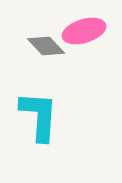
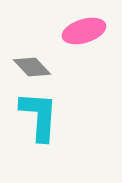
gray diamond: moved 14 px left, 21 px down
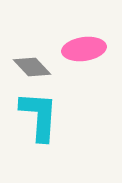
pink ellipse: moved 18 px down; rotated 9 degrees clockwise
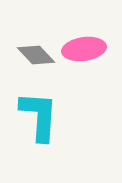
gray diamond: moved 4 px right, 12 px up
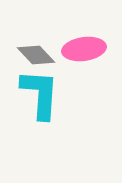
cyan L-shape: moved 1 px right, 22 px up
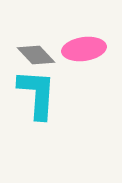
cyan L-shape: moved 3 px left
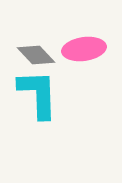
cyan L-shape: moved 1 px right; rotated 6 degrees counterclockwise
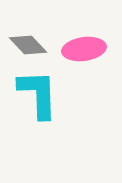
gray diamond: moved 8 px left, 10 px up
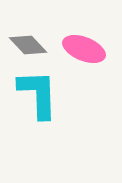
pink ellipse: rotated 30 degrees clockwise
